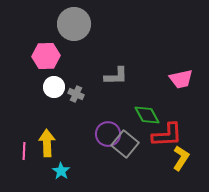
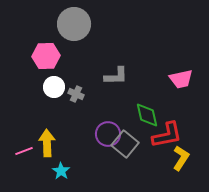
green diamond: rotated 16 degrees clockwise
red L-shape: rotated 8 degrees counterclockwise
pink line: rotated 66 degrees clockwise
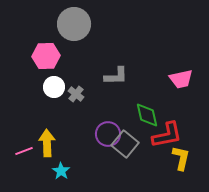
gray cross: rotated 14 degrees clockwise
yellow L-shape: rotated 20 degrees counterclockwise
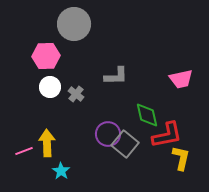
white circle: moved 4 px left
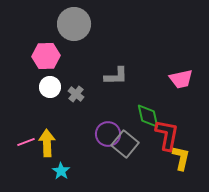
green diamond: moved 1 px right, 1 px down
red L-shape: rotated 68 degrees counterclockwise
pink line: moved 2 px right, 9 px up
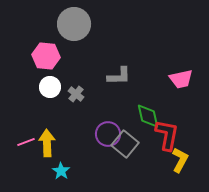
pink hexagon: rotated 8 degrees clockwise
gray L-shape: moved 3 px right
yellow L-shape: moved 1 px left, 2 px down; rotated 15 degrees clockwise
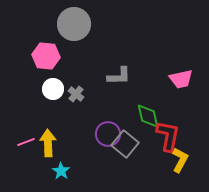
white circle: moved 3 px right, 2 px down
red L-shape: moved 1 px right, 1 px down
yellow arrow: moved 1 px right
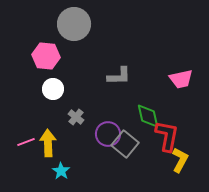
gray cross: moved 23 px down
red L-shape: moved 1 px left
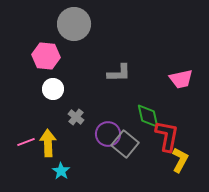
gray L-shape: moved 3 px up
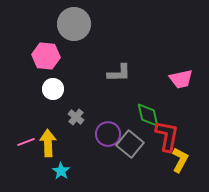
green diamond: moved 1 px up
gray square: moved 5 px right
